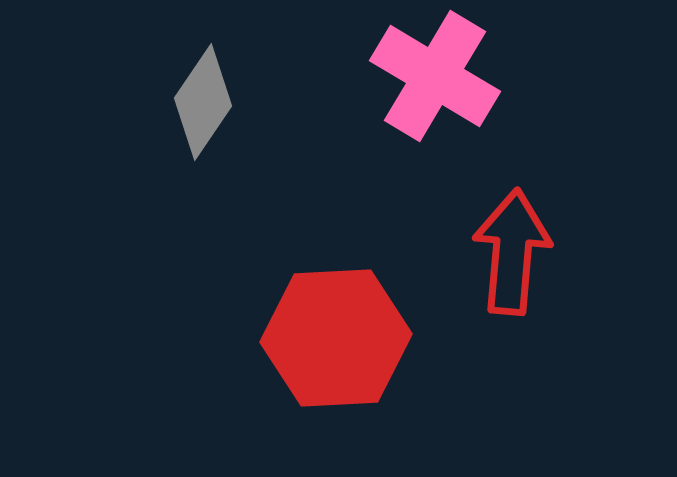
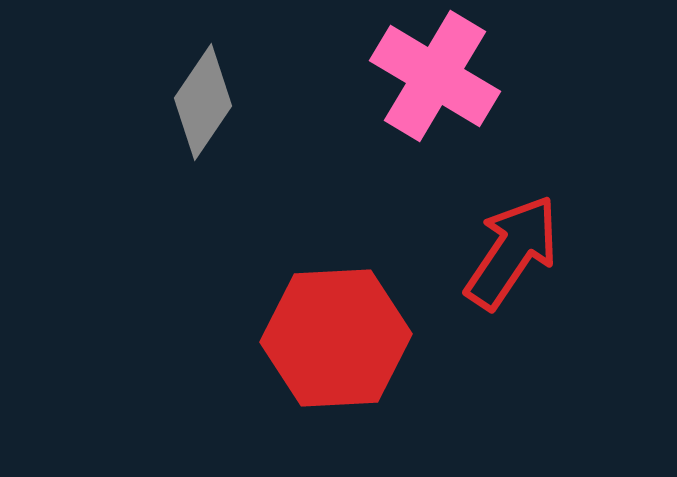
red arrow: rotated 29 degrees clockwise
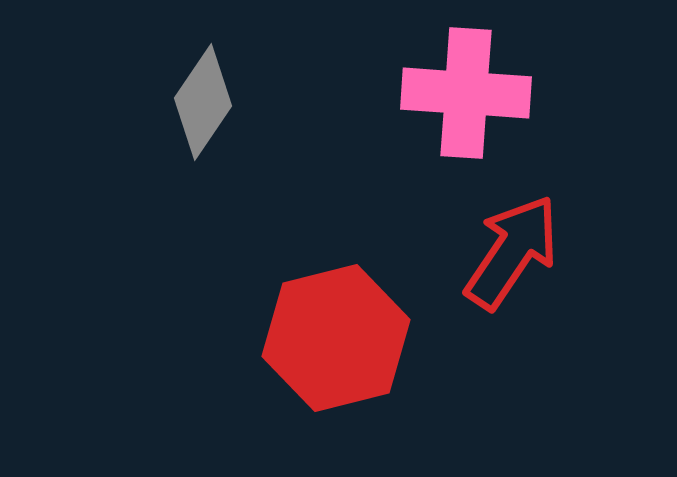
pink cross: moved 31 px right, 17 px down; rotated 27 degrees counterclockwise
red hexagon: rotated 11 degrees counterclockwise
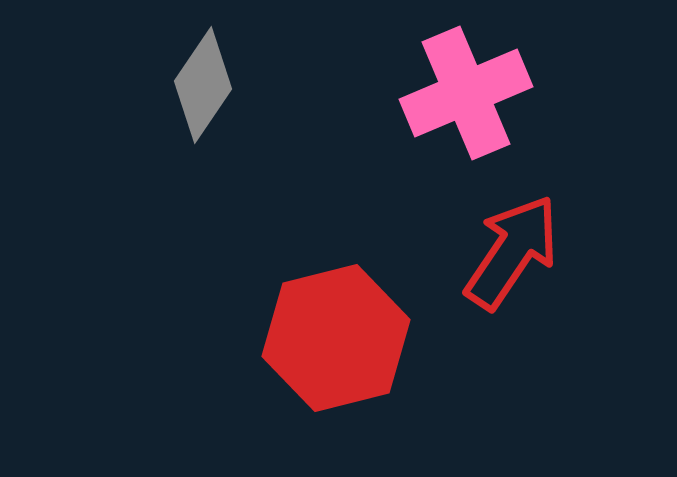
pink cross: rotated 27 degrees counterclockwise
gray diamond: moved 17 px up
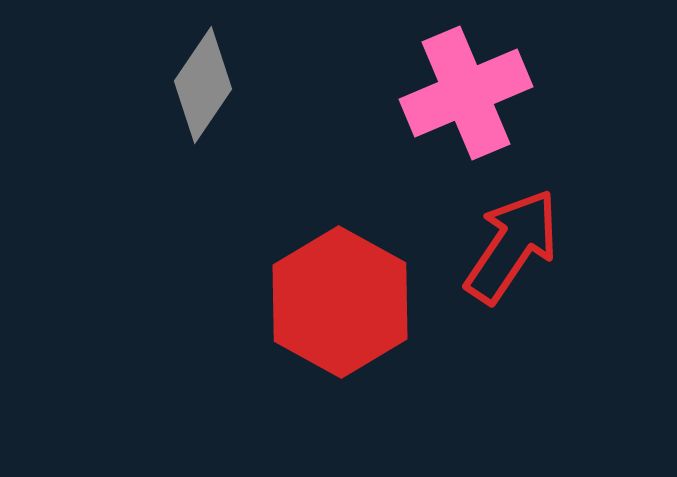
red arrow: moved 6 px up
red hexagon: moved 4 px right, 36 px up; rotated 17 degrees counterclockwise
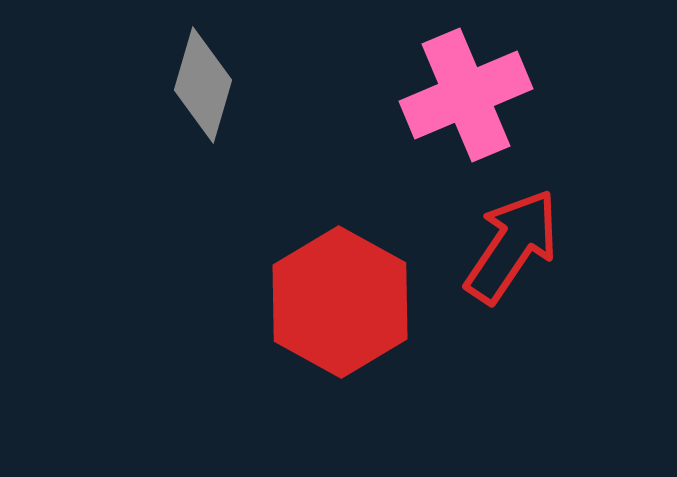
gray diamond: rotated 18 degrees counterclockwise
pink cross: moved 2 px down
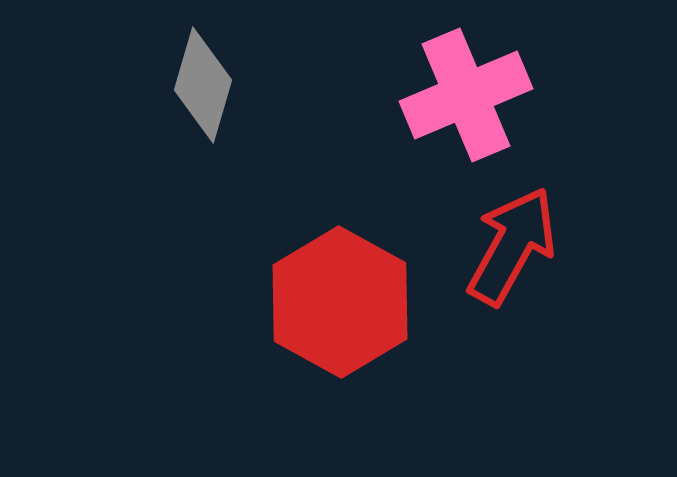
red arrow: rotated 5 degrees counterclockwise
